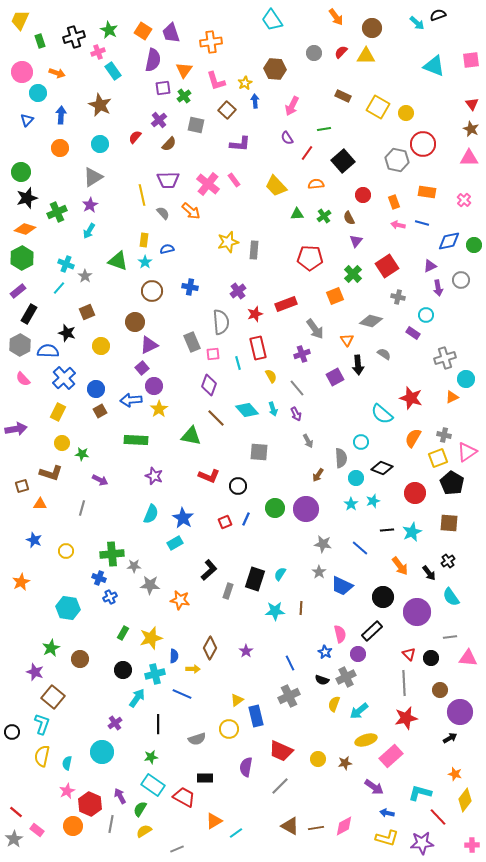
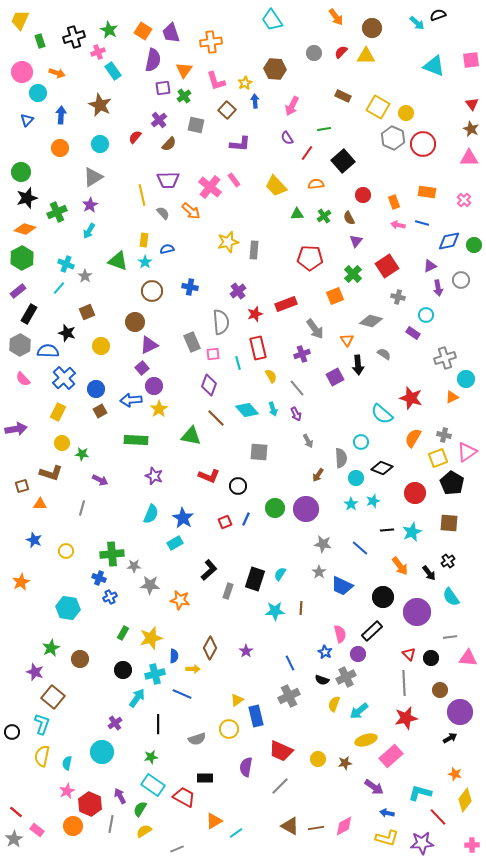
gray hexagon at (397, 160): moved 4 px left, 22 px up; rotated 10 degrees clockwise
pink cross at (208, 184): moved 2 px right, 3 px down
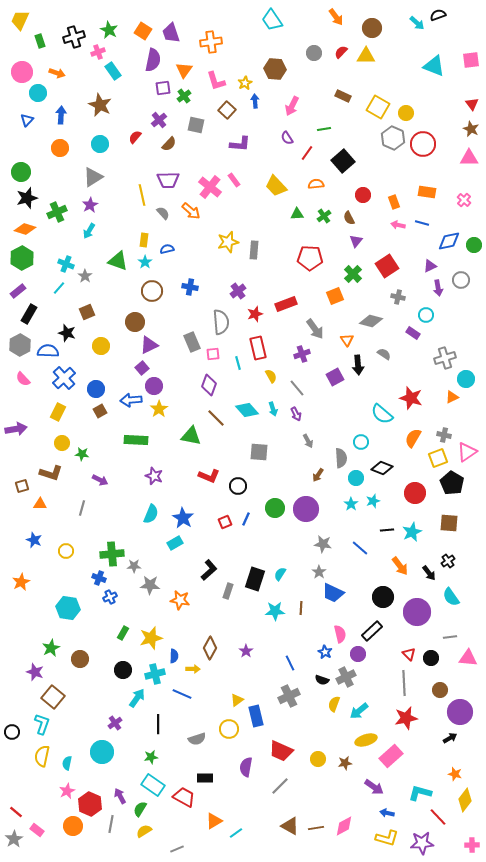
blue trapezoid at (342, 586): moved 9 px left, 7 px down
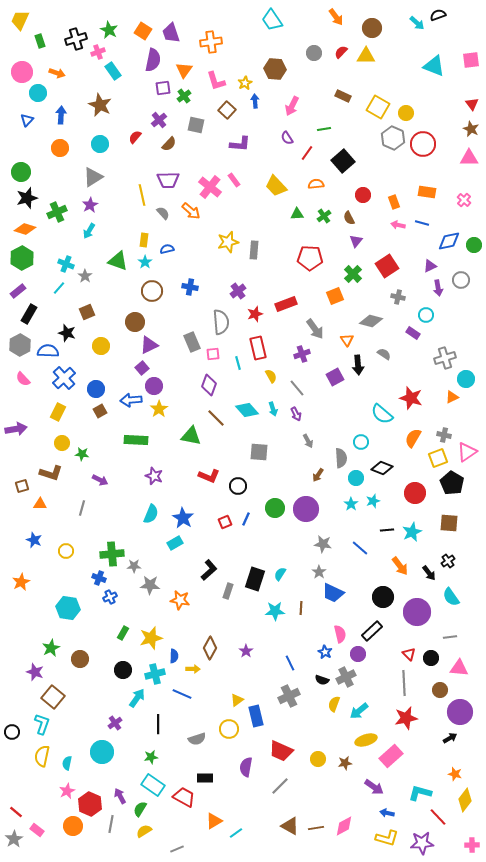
black cross at (74, 37): moved 2 px right, 2 px down
pink triangle at (468, 658): moved 9 px left, 10 px down
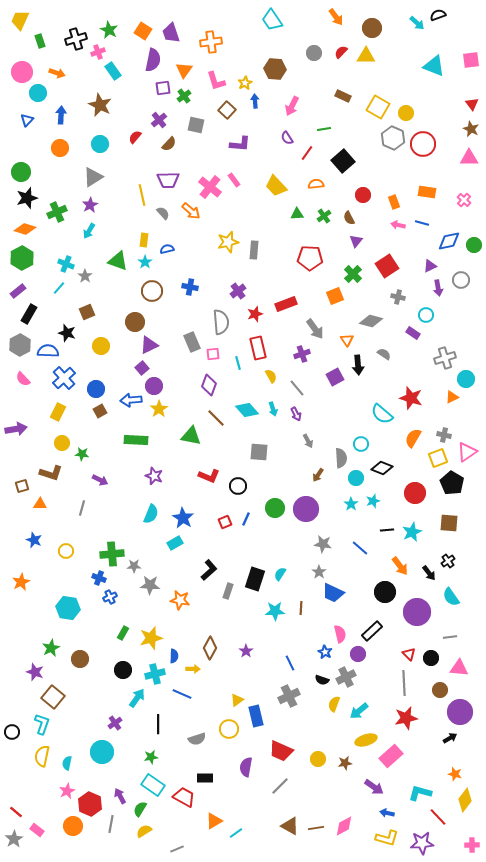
cyan circle at (361, 442): moved 2 px down
black circle at (383, 597): moved 2 px right, 5 px up
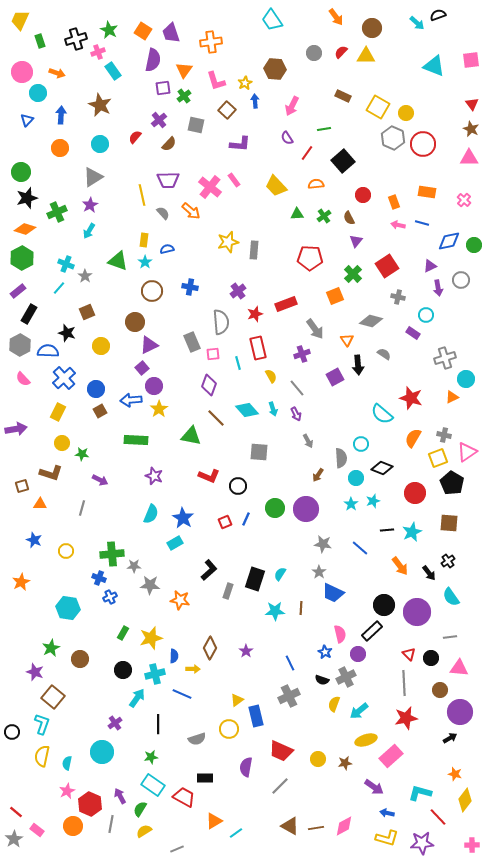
black circle at (385, 592): moved 1 px left, 13 px down
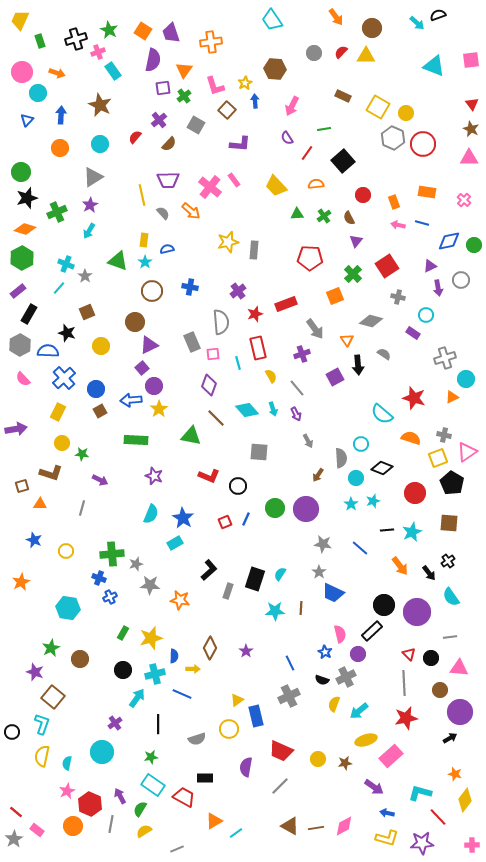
pink L-shape at (216, 81): moved 1 px left, 5 px down
gray square at (196, 125): rotated 18 degrees clockwise
red star at (411, 398): moved 3 px right
orange semicircle at (413, 438): moved 2 px left; rotated 78 degrees clockwise
gray star at (134, 566): moved 2 px right, 2 px up; rotated 16 degrees counterclockwise
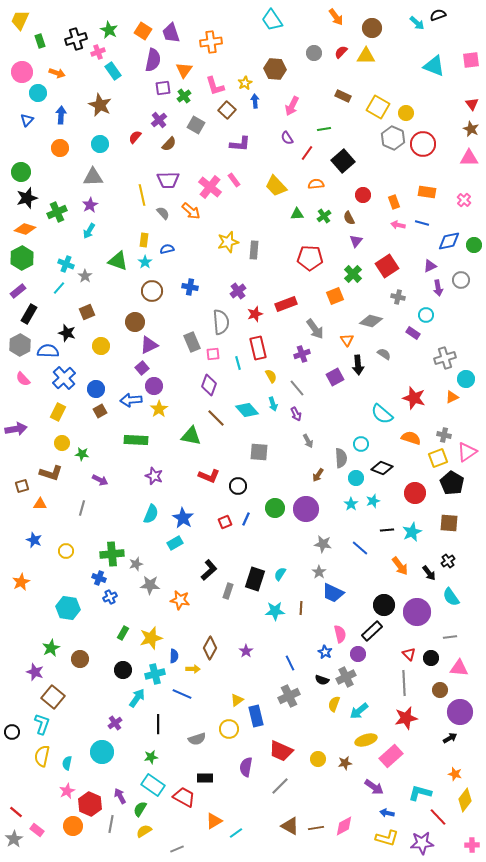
gray triangle at (93, 177): rotated 30 degrees clockwise
cyan arrow at (273, 409): moved 5 px up
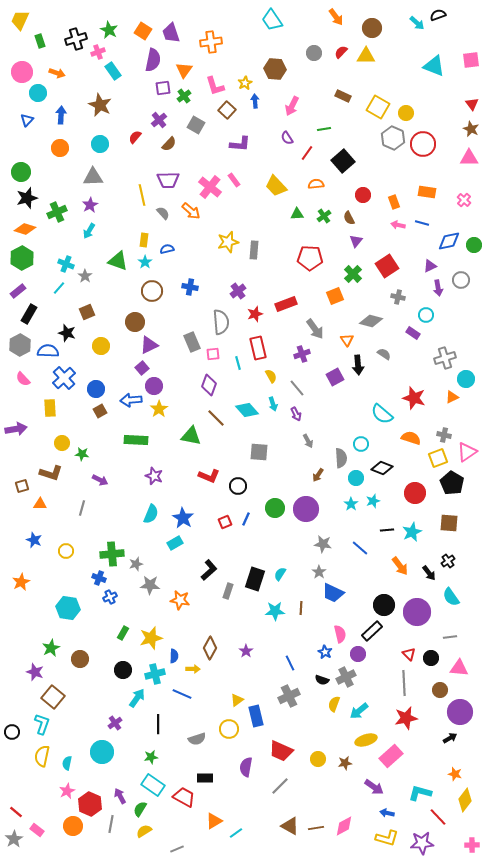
yellow rectangle at (58, 412): moved 8 px left, 4 px up; rotated 30 degrees counterclockwise
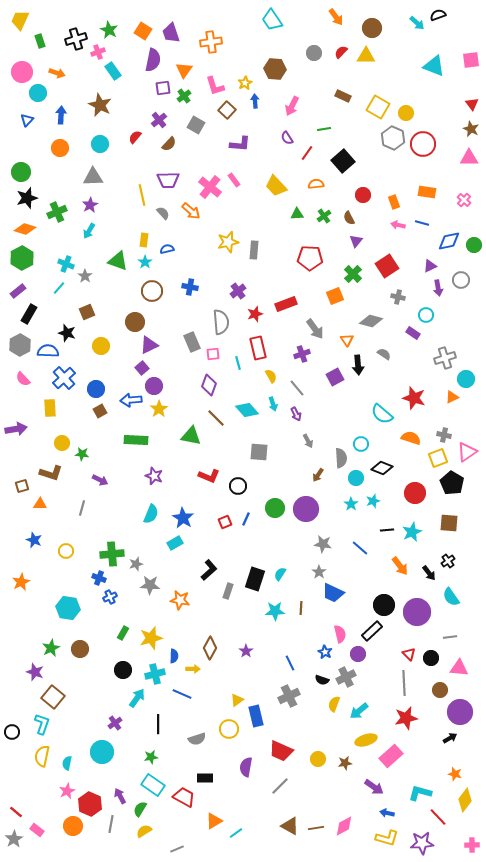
brown circle at (80, 659): moved 10 px up
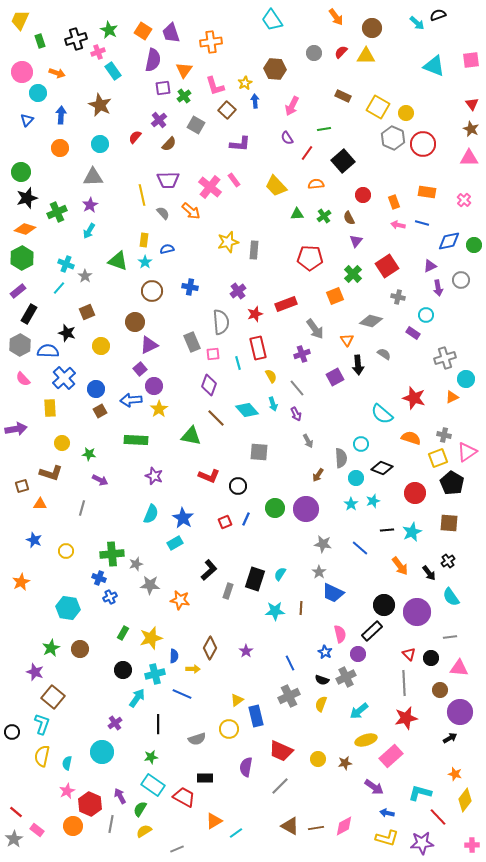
purple square at (142, 368): moved 2 px left, 1 px down
green star at (82, 454): moved 7 px right
yellow semicircle at (334, 704): moved 13 px left
